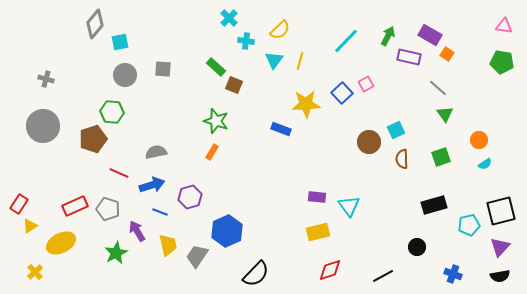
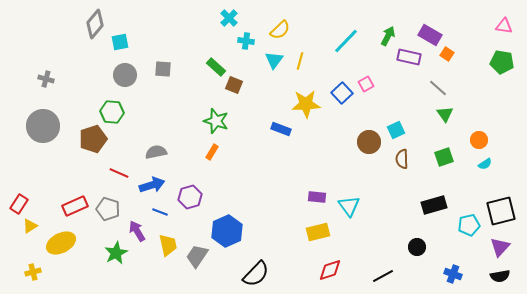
green square at (441, 157): moved 3 px right
yellow cross at (35, 272): moved 2 px left; rotated 28 degrees clockwise
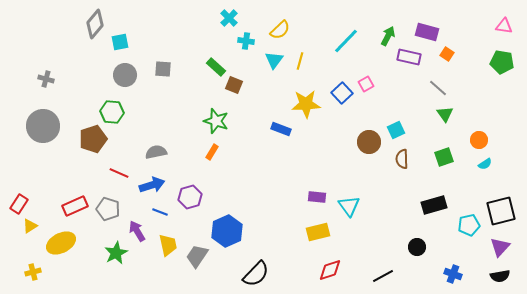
purple rectangle at (430, 35): moved 3 px left, 3 px up; rotated 15 degrees counterclockwise
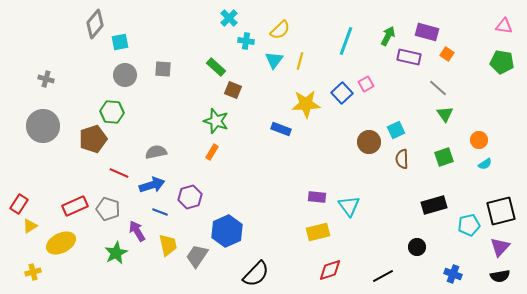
cyan line at (346, 41): rotated 24 degrees counterclockwise
brown square at (234, 85): moved 1 px left, 5 px down
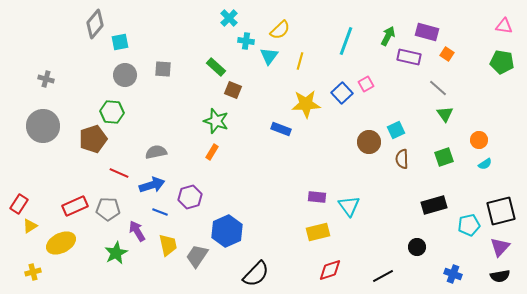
cyan triangle at (274, 60): moved 5 px left, 4 px up
gray pentagon at (108, 209): rotated 15 degrees counterclockwise
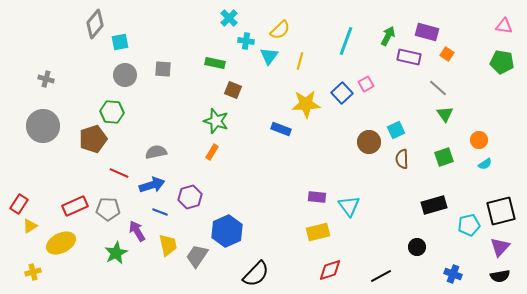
green rectangle at (216, 67): moved 1 px left, 4 px up; rotated 30 degrees counterclockwise
black line at (383, 276): moved 2 px left
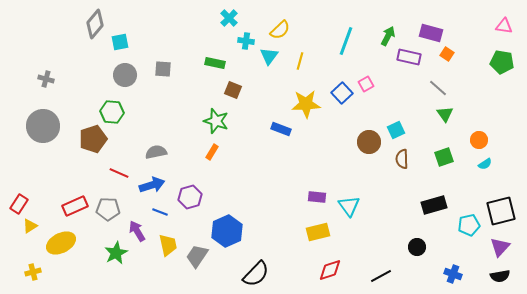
purple rectangle at (427, 32): moved 4 px right, 1 px down
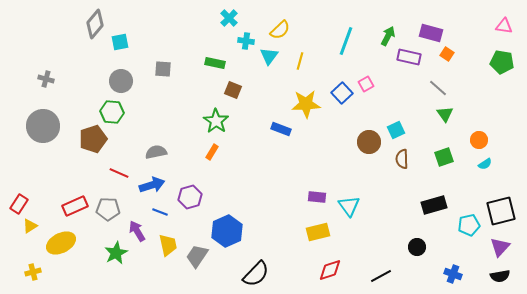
gray circle at (125, 75): moved 4 px left, 6 px down
green star at (216, 121): rotated 15 degrees clockwise
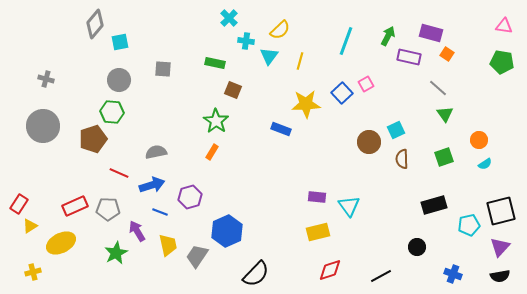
gray circle at (121, 81): moved 2 px left, 1 px up
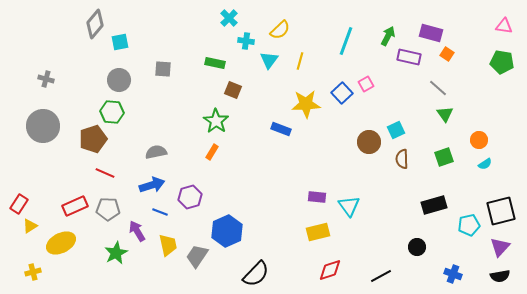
cyan triangle at (269, 56): moved 4 px down
red line at (119, 173): moved 14 px left
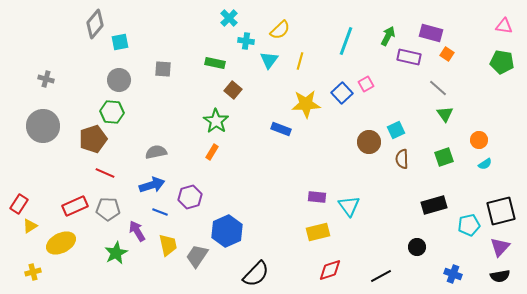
brown square at (233, 90): rotated 18 degrees clockwise
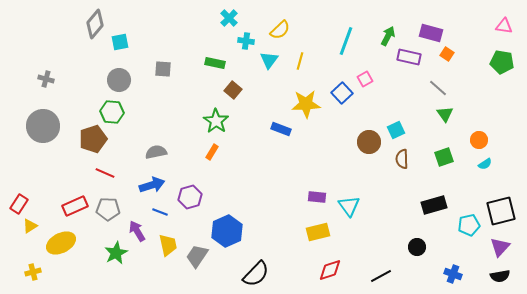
pink square at (366, 84): moved 1 px left, 5 px up
